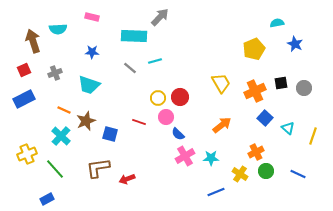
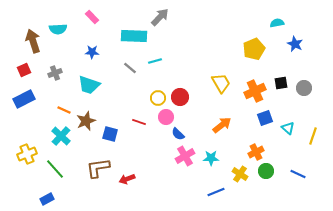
pink rectangle at (92, 17): rotated 32 degrees clockwise
blue square at (265, 118): rotated 28 degrees clockwise
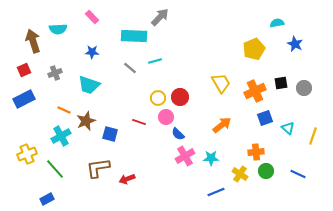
cyan cross at (61, 136): rotated 18 degrees clockwise
orange cross at (256, 152): rotated 21 degrees clockwise
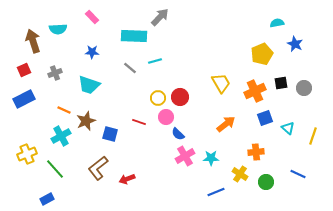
yellow pentagon at (254, 49): moved 8 px right, 5 px down
orange arrow at (222, 125): moved 4 px right, 1 px up
brown L-shape at (98, 168): rotated 30 degrees counterclockwise
green circle at (266, 171): moved 11 px down
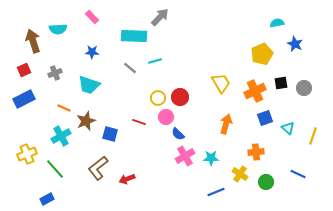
orange line at (64, 110): moved 2 px up
orange arrow at (226, 124): rotated 36 degrees counterclockwise
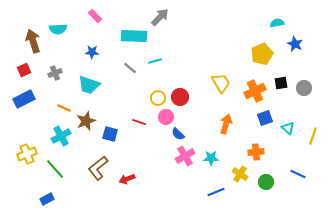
pink rectangle at (92, 17): moved 3 px right, 1 px up
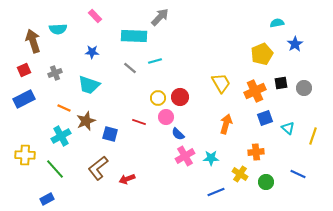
blue star at (295, 44): rotated 14 degrees clockwise
yellow cross at (27, 154): moved 2 px left, 1 px down; rotated 24 degrees clockwise
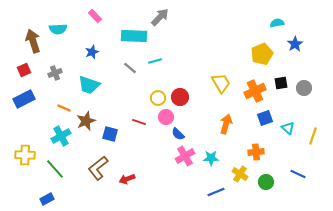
blue star at (92, 52): rotated 24 degrees counterclockwise
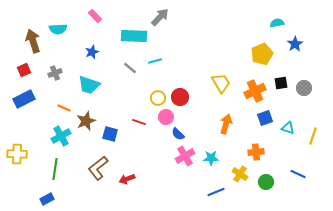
cyan triangle at (288, 128): rotated 24 degrees counterclockwise
yellow cross at (25, 155): moved 8 px left, 1 px up
green line at (55, 169): rotated 50 degrees clockwise
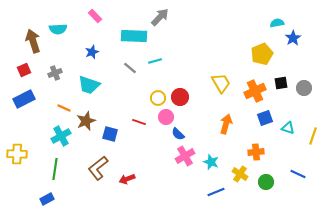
blue star at (295, 44): moved 2 px left, 6 px up
cyan star at (211, 158): moved 4 px down; rotated 21 degrees clockwise
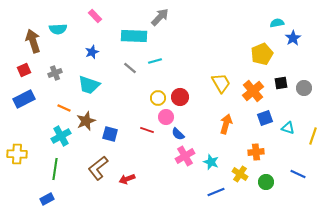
orange cross at (255, 91): moved 2 px left; rotated 15 degrees counterclockwise
red line at (139, 122): moved 8 px right, 8 px down
